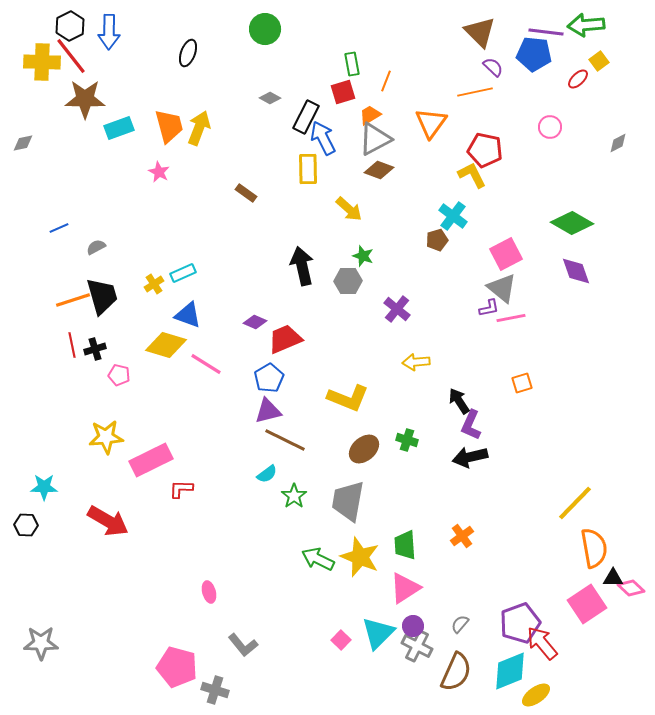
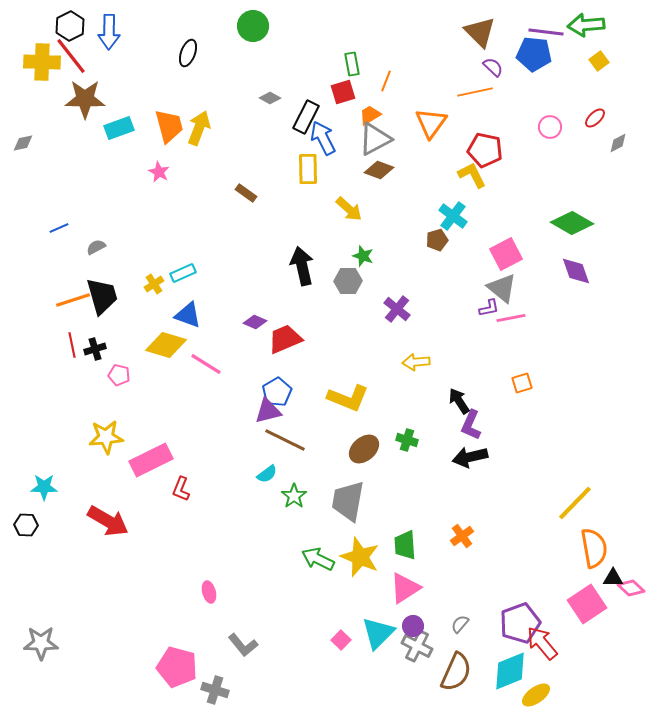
green circle at (265, 29): moved 12 px left, 3 px up
red ellipse at (578, 79): moved 17 px right, 39 px down
blue pentagon at (269, 378): moved 8 px right, 14 px down
red L-shape at (181, 489): rotated 70 degrees counterclockwise
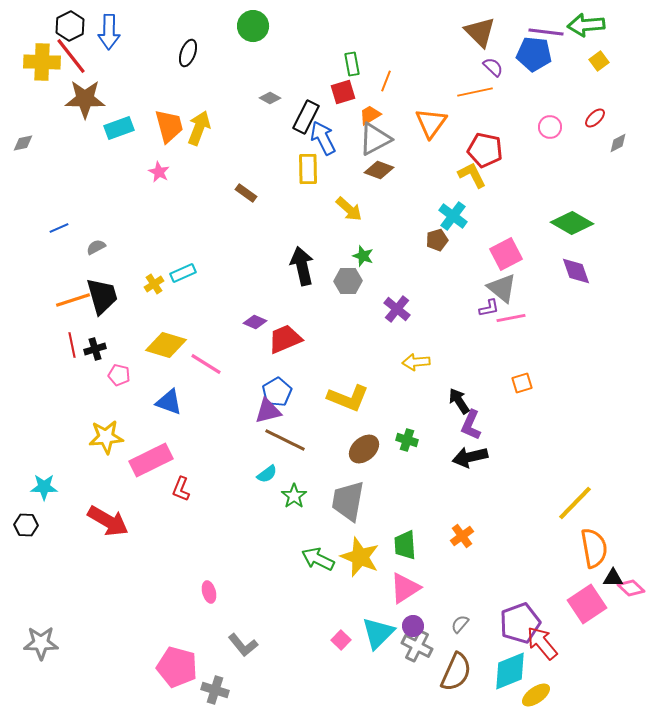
blue triangle at (188, 315): moved 19 px left, 87 px down
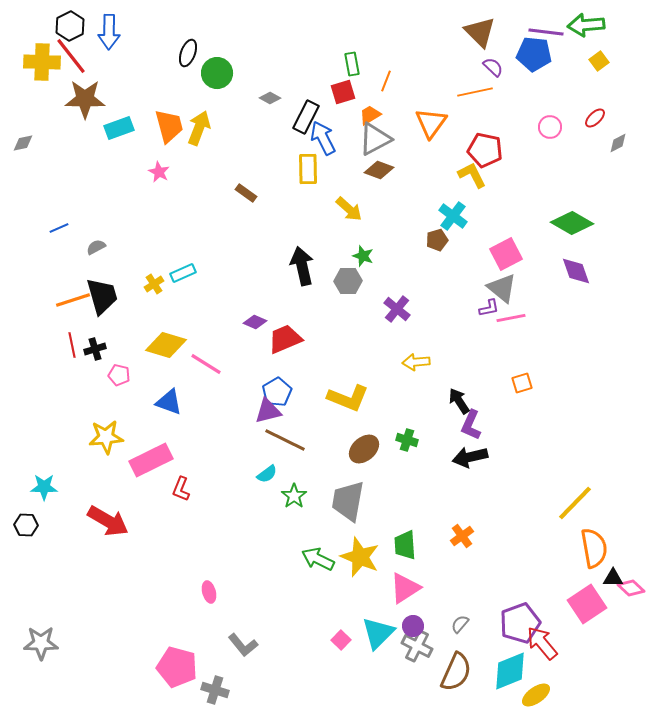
green circle at (253, 26): moved 36 px left, 47 px down
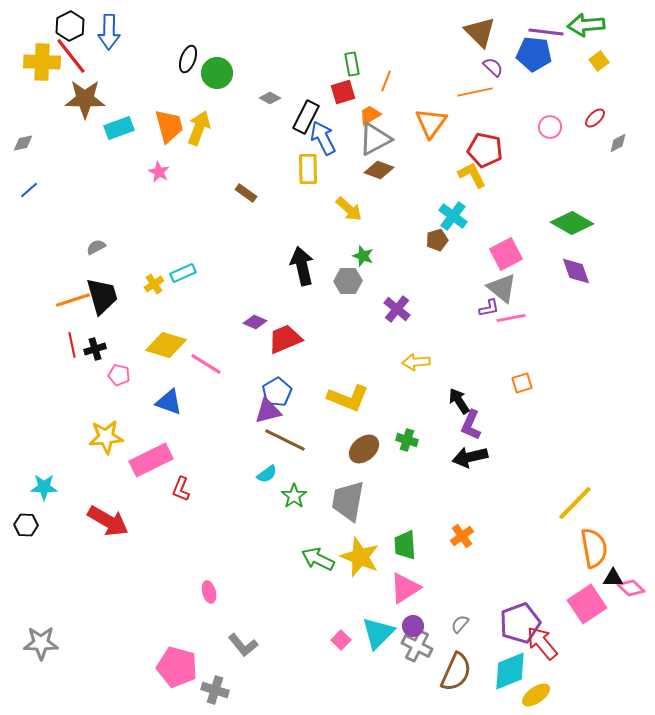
black ellipse at (188, 53): moved 6 px down
blue line at (59, 228): moved 30 px left, 38 px up; rotated 18 degrees counterclockwise
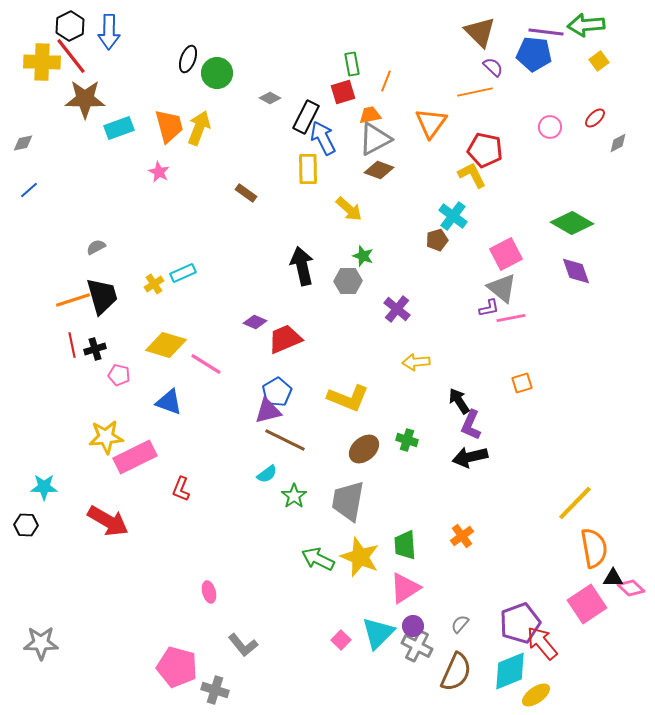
orange trapezoid at (370, 115): rotated 20 degrees clockwise
pink rectangle at (151, 460): moved 16 px left, 3 px up
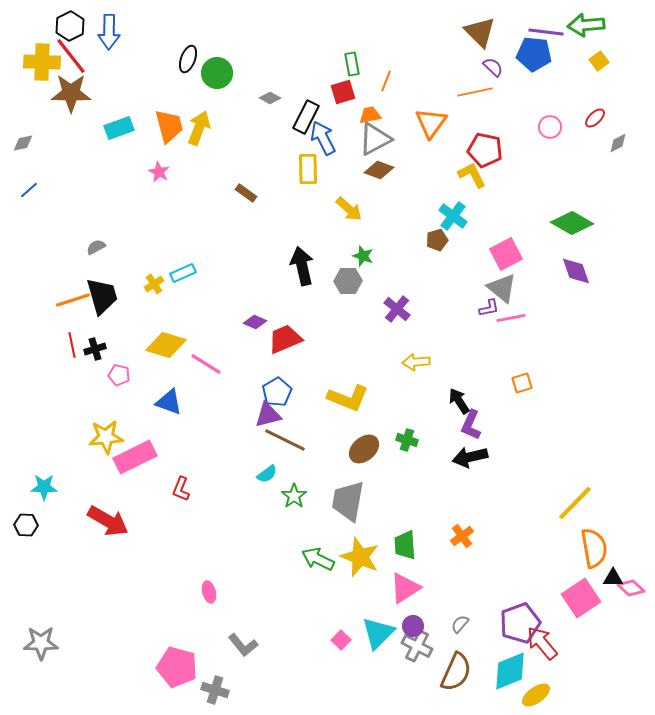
brown star at (85, 99): moved 14 px left, 6 px up
purple triangle at (268, 411): moved 4 px down
pink square at (587, 604): moved 6 px left, 6 px up
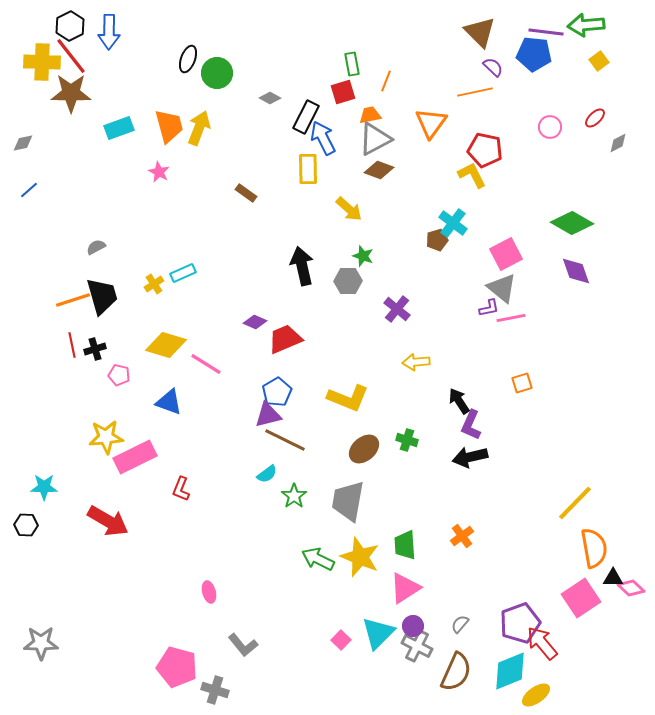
cyan cross at (453, 216): moved 7 px down
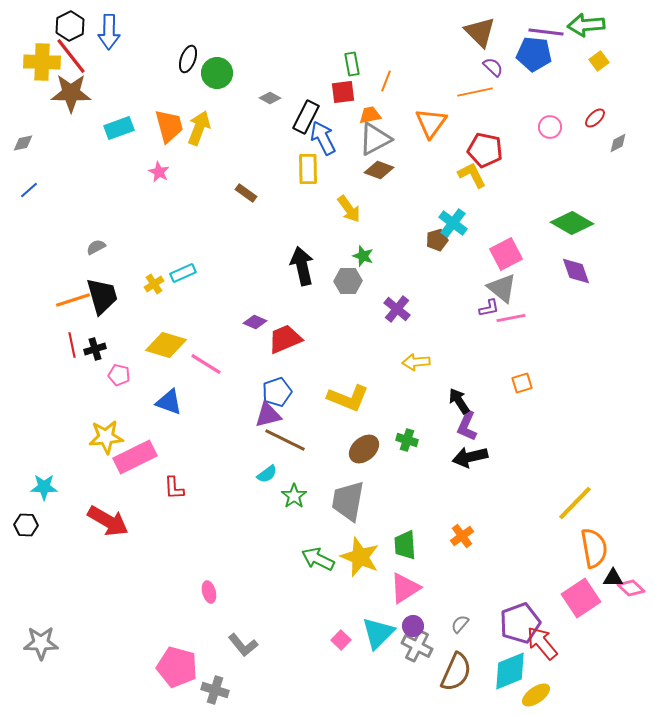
red square at (343, 92): rotated 10 degrees clockwise
yellow arrow at (349, 209): rotated 12 degrees clockwise
blue pentagon at (277, 392): rotated 12 degrees clockwise
purple L-shape at (471, 425): moved 4 px left, 1 px down
red L-shape at (181, 489): moved 7 px left, 1 px up; rotated 25 degrees counterclockwise
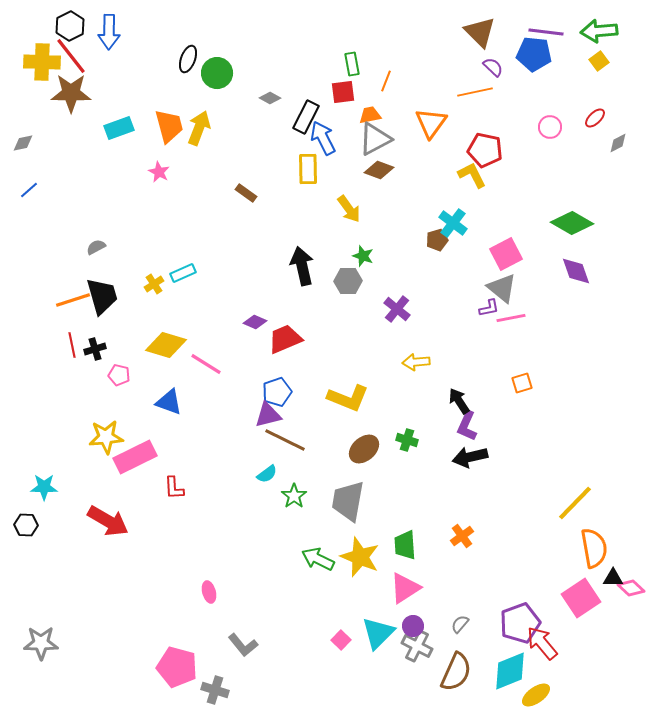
green arrow at (586, 25): moved 13 px right, 6 px down
